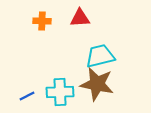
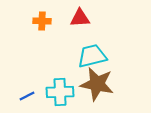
cyan trapezoid: moved 8 px left
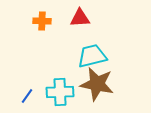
blue line: rotated 28 degrees counterclockwise
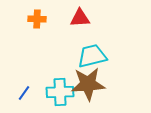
orange cross: moved 5 px left, 2 px up
brown star: moved 9 px left; rotated 16 degrees counterclockwise
blue line: moved 3 px left, 3 px up
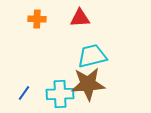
cyan cross: moved 2 px down
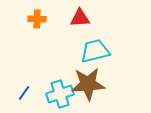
cyan trapezoid: moved 3 px right, 5 px up
cyan cross: rotated 16 degrees counterclockwise
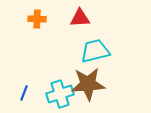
blue line: rotated 14 degrees counterclockwise
